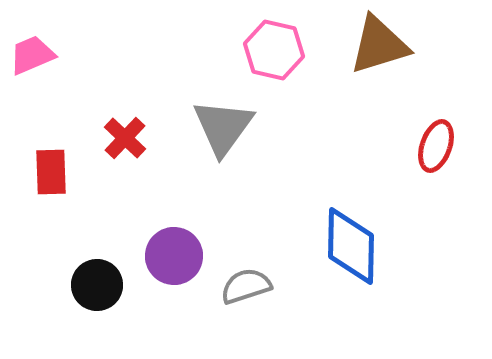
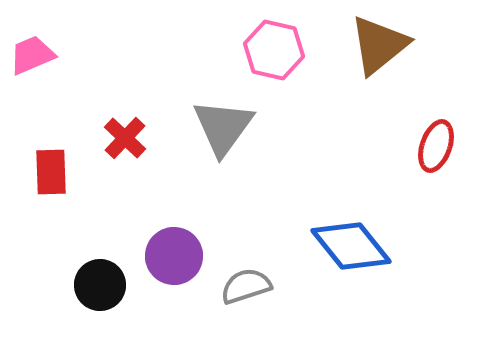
brown triangle: rotated 22 degrees counterclockwise
blue diamond: rotated 40 degrees counterclockwise
black circle: moved 3 px right
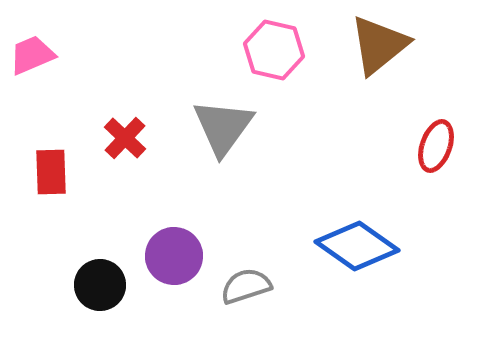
blue diamond: moved 6 px right; rotated 16 degrees counterclockwise
